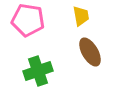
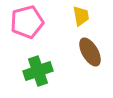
pink pentagon: moved 1 px left, 2 px down; rotated 24 degrees counterclockwise
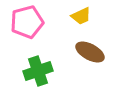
yellow trapezoid: rotated 75 degrees clockwise
brown ellipse: rotated 32 degrees counterclockwise
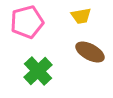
yellow trapezoid: rotated 15 degrees clockwise
green cross: rotated 24 degrees counterclockwise
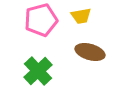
pink pentagon: moved 14 px right, 2 px up
brown ellipse: rotated 12 degrees counterclockwise
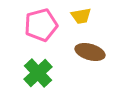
pink pentagon: moved 5 px down
green cross: moved 2 px down
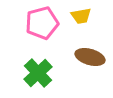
pink pentagon: moved 1 px right, 2 px up
brown ellipse: moved 5 px down
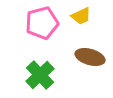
yellow trapezoid: rotated 15 degrees counterclockwise
green cross: moved 2 px right, 2 px down
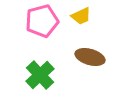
pink pentagon: moved 2 px up
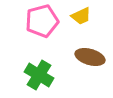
green cross: moved 1 px left; rotated 16 degrees counterclockwise
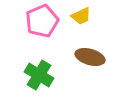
pink pentagon: rotated 8 degrees counterclockwise
